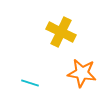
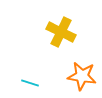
orange star: moved 3 px down
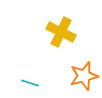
orange star: moved 2 px right; rotated 24 degrees counterclockwise
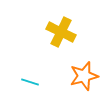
cyan line: moved 1 px up
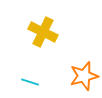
yellow cross: moved 18 px left
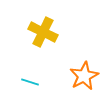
orange star: rotated 12 degrees counterclockwise
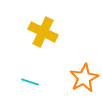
orange star: moved 2 px down
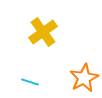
yellow cross: rotated 28 degrees clockwise
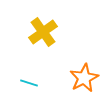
cyan line: moved 1 px left, 1 px down
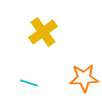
orange star: rotated 24 degrees clockwise
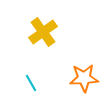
cyan line: moved 2 px right; rotated 42 degrees clockwise
